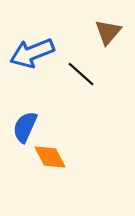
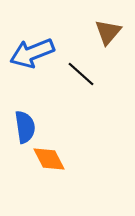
blue semicircle: rotated 148 degrees clockwise
orange diamond: moved 1 px left, 2 px down
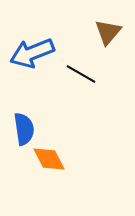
black line: rotated 12 degrees counterclockwise
blue semicircle: moved 1 px left, 2 px down
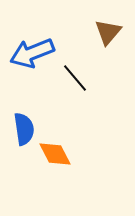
black line: moved 6 px left, 4 px down; rotated 20 degrees clockwise
orange diamond: moved 6 px right, 5 px up
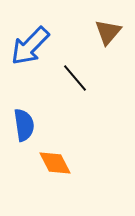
blue arrow: moved 2 px left, 7 px up; rotated 24 degrees counterclockwise
blue semicircle: moved 4 px up
orange diamond: moved 9 px down
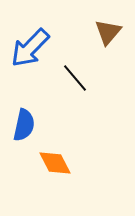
blue arrow: moved 2 px down
blue semicircle: rotated 20 degrees clockwise
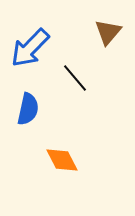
blue semicircle: moved 4 px right, 16 px up
orange diamond: moved 7 px right, 3 px up
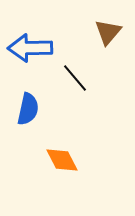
blue arrow: rotated 45 degrees clockwise
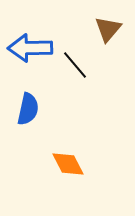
brown triangle: moved 3 px up
black line: moved 13 px up
orange diamond: moved 6 px right, 4 px down
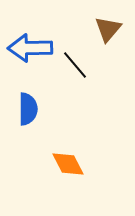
blue semicircle: rotated 12 degrees counterclockwise
